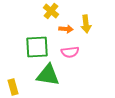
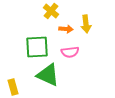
green triangle: rotated 15 degrees clockwise
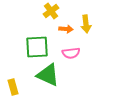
yellow cross: rotated 14 degrees clockwise
pink semicircle: moved 1 px right, 1 px down
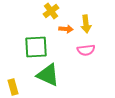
green square: moved 1 px left
pink semicircle: moved 15 px right, 3 px up
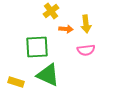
green square: moved 1 px right
yellow rectangle: moved 3 px right, 5 px up; rotated 56 degrees counterclockwise
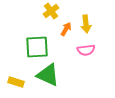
orange arrow: rotated 64 degrees counterclockwise
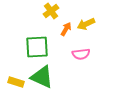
yellow arrow: rotated 72 degrees clockwise
pink semicircle: moved 5 px left, 4 px down
green triangle: moved 6 px left, 2 px down
